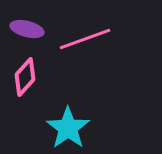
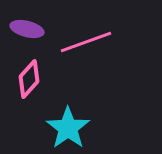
pink line: moved 1 px right, 3 px down
pink diamond: moved 4 px right, 2 px down
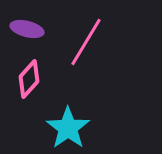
pink line: rotated 39 degrees counterclockwise
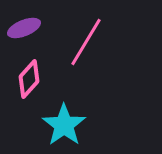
purple ellipse: moved 3 px left, 1 px up; rotated 36 degrees counterclockwise
cyan star: moved 4 px left, 3 px up
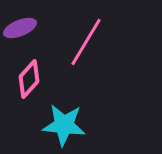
purple ellipse: moved 4 px left
cyan star: rotated 30 degrees counterclockwise
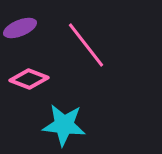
pink line: moved 3 px down; rotated 69 degrees counterclockwise
pink diamond: rotated 69 degrees clockwise
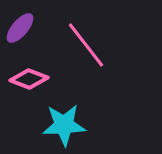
purple ellipse: rotated 28 degrees counterclockwise
cyan star: rotated 9 degrees counterclockwise
